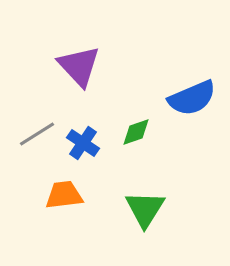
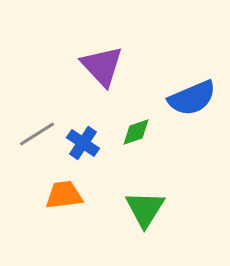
purple triangle: moved 23 px right
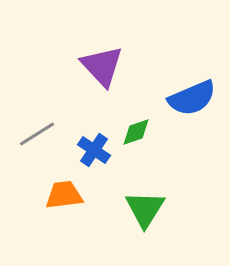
blue cross: moved 11 px right, 7 px down
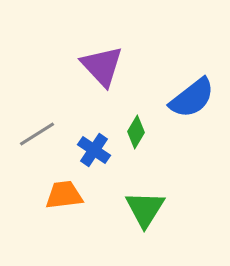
blue semicircle: rotated 15 degrees counterclockwise
green diamond: rotated 40 degrees counterclockwise
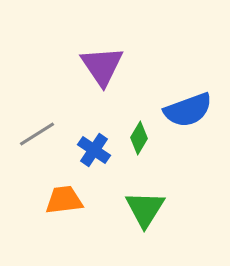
purple triangle: rotated 9 degrees clockwise
blue semicircle: moved 4 px left, 12 px down; rotated 18 degrees clockwise
green diamond: moved 3 px right, 6 px down
orange trapezoid: moved 5 px down
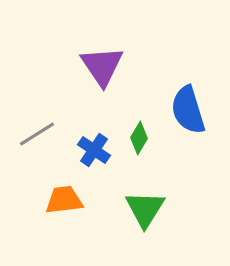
blue semicircle: rotated 93 degrees clockwise
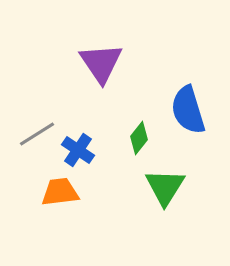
purple triangle: moved 1 px left, 3 px up
green diamond: rotated 8 degrees clockwise
blue cross: moved 16 px left
orange trapezoid: moved 4 px left, 8 px up
green triangle: moved 20 px right, 22 px up
